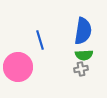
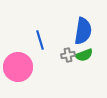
green semicircle: rotated 18 degrees counterclockwise
gray cross: moved 13 px left, 14 px up
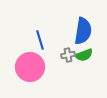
pink circle: moved 12 px right
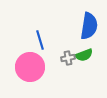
blue semicircle: moved 6 px right, 5 px up
gray cross: moved 3 px down
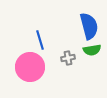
blue semicircle: rotated 24 degrees counterclockwise
green semicircle: moved 8 px right, 5 px up; rotated 12 degrees clockwise
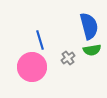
gray cross: rotated 24 degrees counterclockwise
pink circle: moved 2 px right
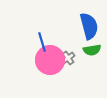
blue line: moved 2 px right, 2 px down
pink circle: moved 18 px right, 7 px up
